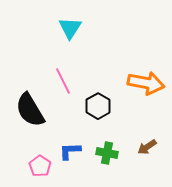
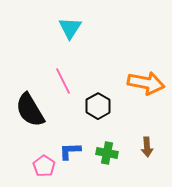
brown arrow: rotated 60 degrees counterclockwise
pink pentagon: moved 4 px right
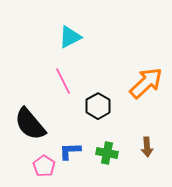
cyan triangle: moved 9 px down; rotated 30 degrees clockwise
orange arrow: rotated 54 degrees counterclockwise
black semicircle: moved 14 px down; rotated 9 degrees counterclockwise
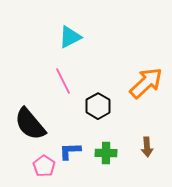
green cross: moved 1 px left; rotated 10 degrees counterclockwise
